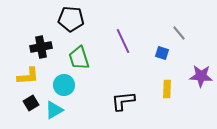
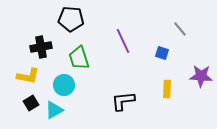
gray line: moved 1 px right, 4 px up
yellow L-shape: rotated 15 degrees clockwise
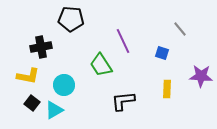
green trapezoid: moved 22 px right, 7 px down; rotated 15 degrees counterclockwise
black square: moved 1 px right; rotated 21 degrees counterclockwise
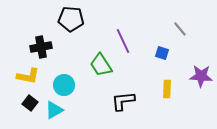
black square: moved 2 px left
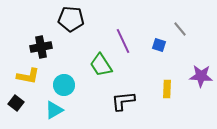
blue square: moved 3 px left, 8 px up
black square: moved 14 px left
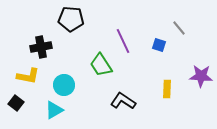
gray line: moved 1 px left, 1 px up
black L-shape: rotated 40 degrees clockwise
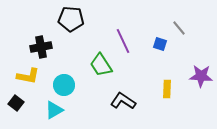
blue square: moved 1 px right, 1 px up
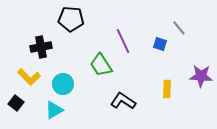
yellow L-shape: moved 1 px right, 1 px down; rotated 35 degrees clockwise
cyan circle: moved 1 px left, 1 px up
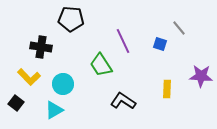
black cross: rotated 20 degrees clockwise
